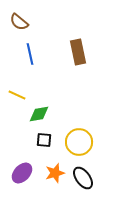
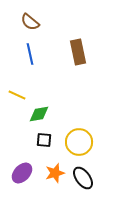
brown semicircle: moved 11 px right
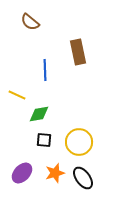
blue line: moved 15 px right, 16 px down; rotated 10 degrees clockwise
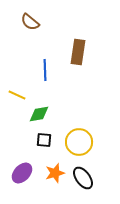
brown rectangle: rotated 20 degrees clockwise
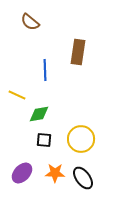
yellow circle: moved 2 px right, 3 px up
orange star: rotated 18 degrees clockwise
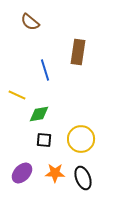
blue line: rotated 15 degrees counterclockwise
black ellipse: rotated 15 degrees clockwise
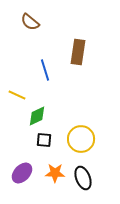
green diamond: moved 2 px left, 2 px down; rotated 15 degrees counterclockwise
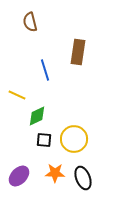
brown semicircle: rotated 36 degrees clockwise
yellow circle: moved 7 px left
purple ellipse: moved 3 px left, 3 px down
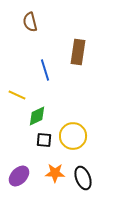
yellow circle: moved 1 px left, 3 px up
